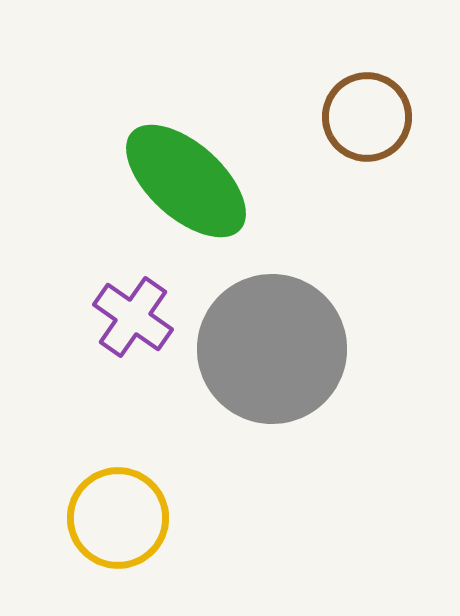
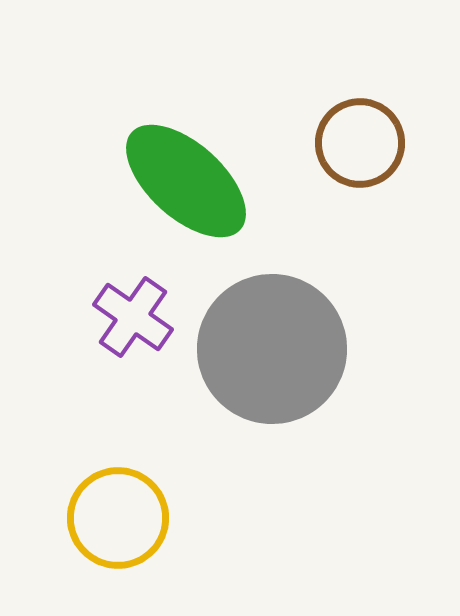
brown circle: moved 7 px left, 26 px down
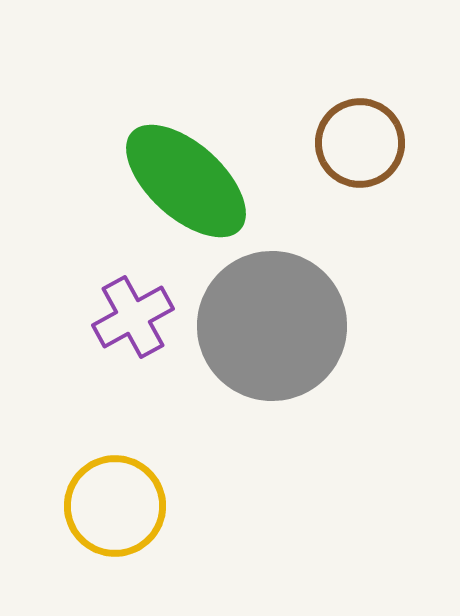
purple cross: rotated 26 degrees clockwise
gray circle: moved 23 px up
yellow circle: moved 3 px left, 12 px up
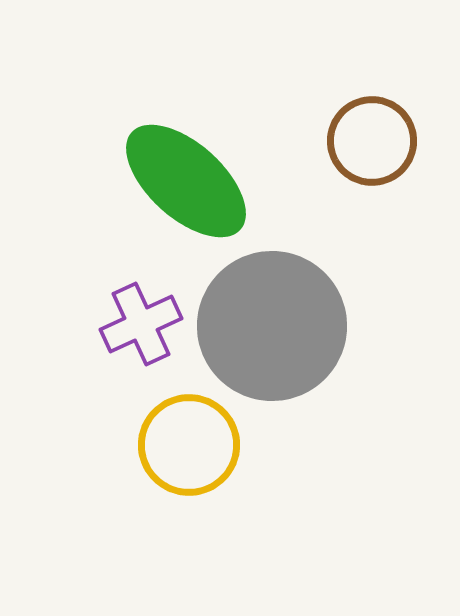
brown circle: moved 12 px right, 2 px up
purple cross: moved 8 px right, 7 px down; rotated 4 degrees clockwise
yellow circle: moved 74 px right, 61 px up
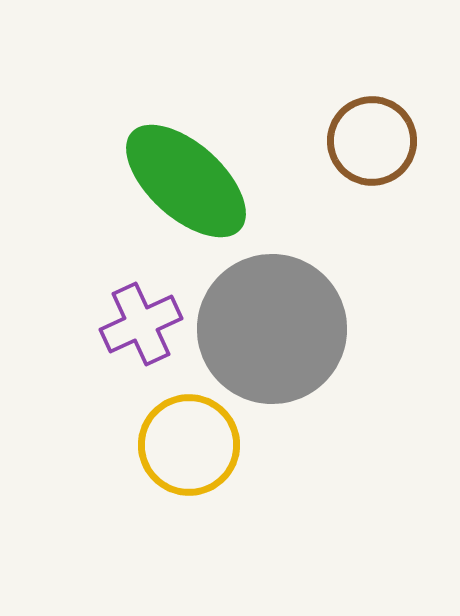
gray circle: moved 3 px down
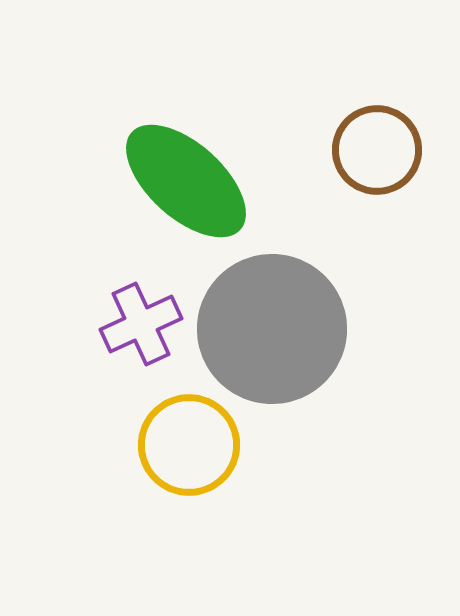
brown circle: moved 5 px right, 9 px down
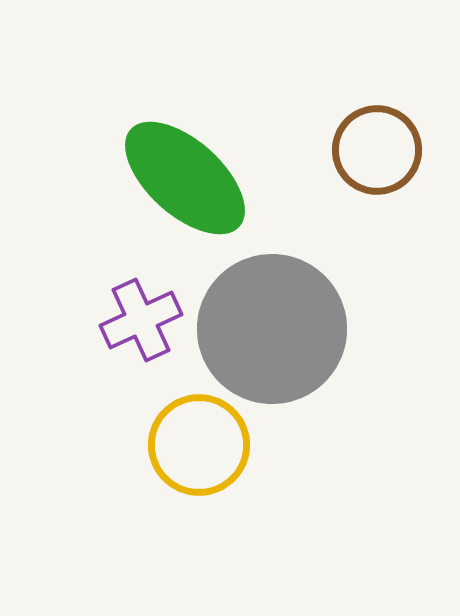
green ellipse: moved 1 px left, 3 px up
purple cross: moved 4 px up
yellow circle: moved 10 px right
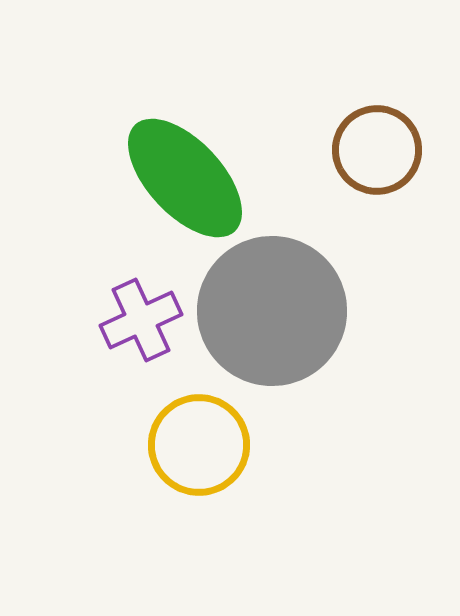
green ellipse: rotated 5 degrees clockwise
gray circle: moved 18 px up
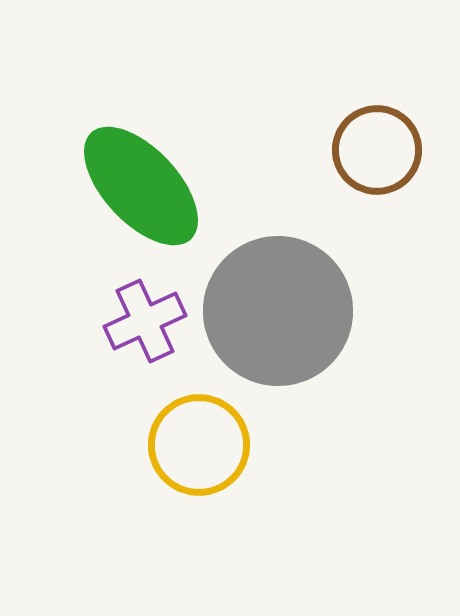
green ellipse: moved 44 px left, 8 px down
gray circle: moved 6 px right
purple cross: moved 4 px right, 1 px down
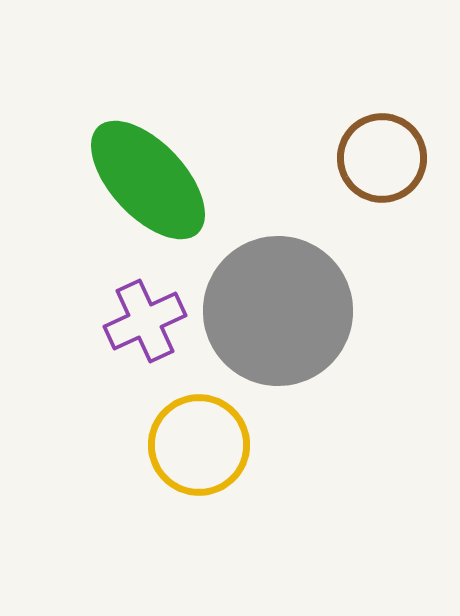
brown circle: moved 5 px right, 8 px down
green ellipse: moved 7 px right, 6 px up
